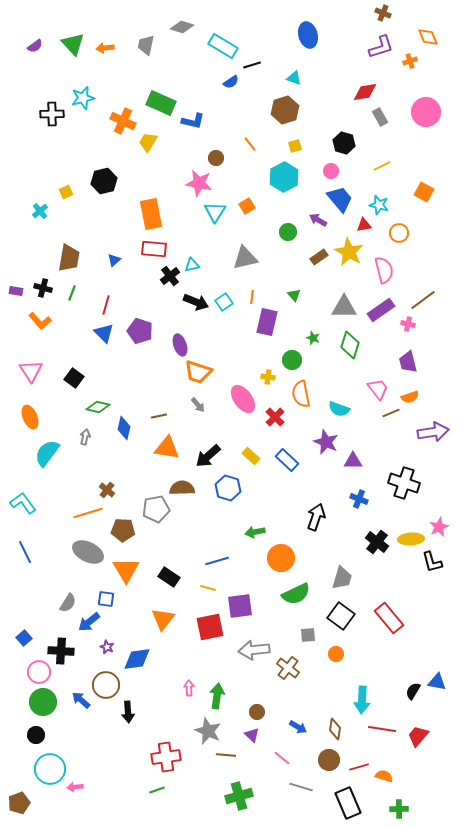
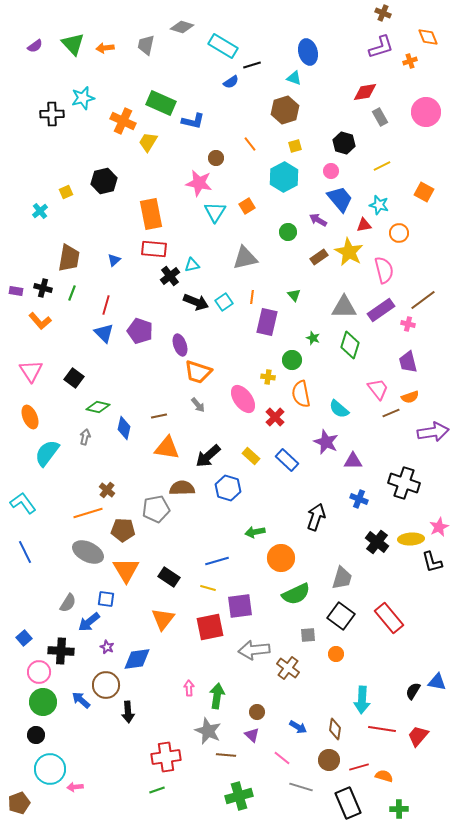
blue ellipse at (308, 35): moved 17 px down
cyan semicircle at (339, 409): rotated 20 degrees clockwise
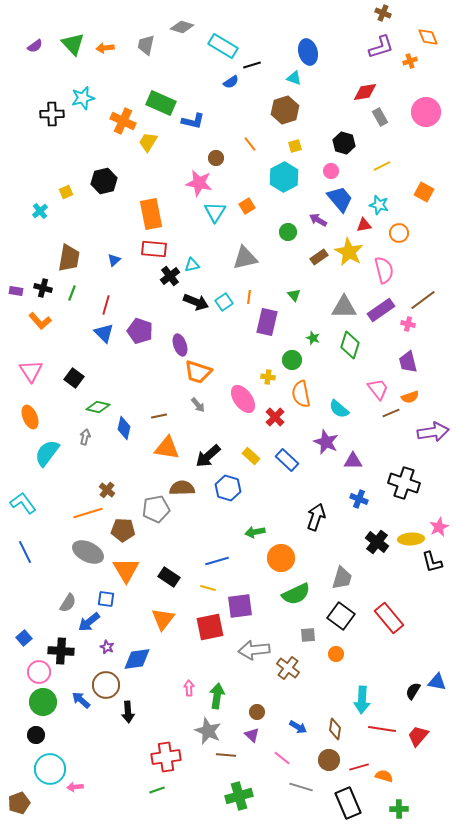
orange line at (252, 297): moved 3 px left
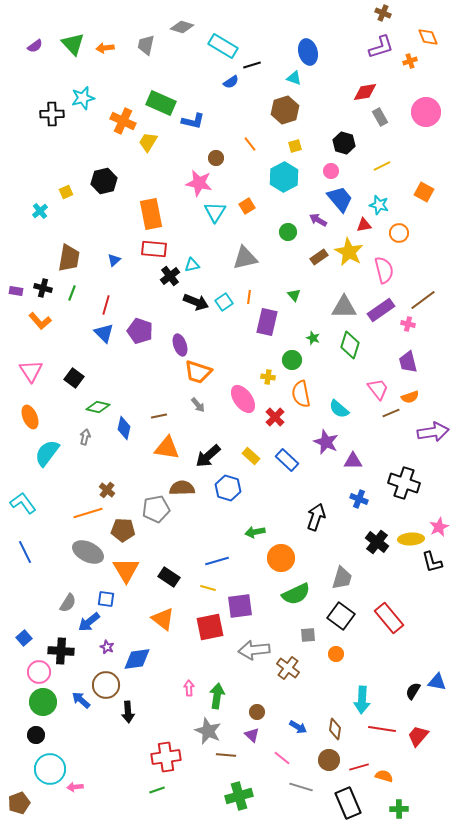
orange triangle at (163, 619): rotated 30 degrees counterclockwise
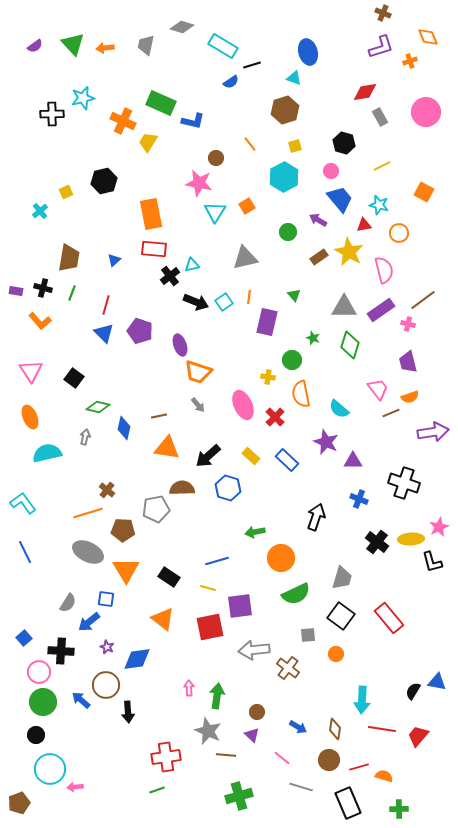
pink ellipse at (243, 399): moved 6 px down; rotated 12 degrees clockwise
cyan semicircle at (47, 453): rotated 40 degrees clockwise
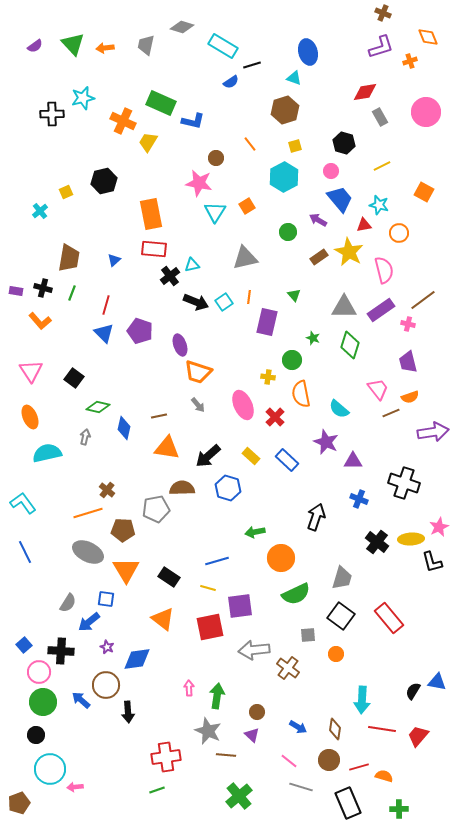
blue square at (24, 638): moved 7 px down
pink line at (282, 758): moved 7 px right, 3 px down
green cross at (239, 796): rotated 24 degrees counterclockwise
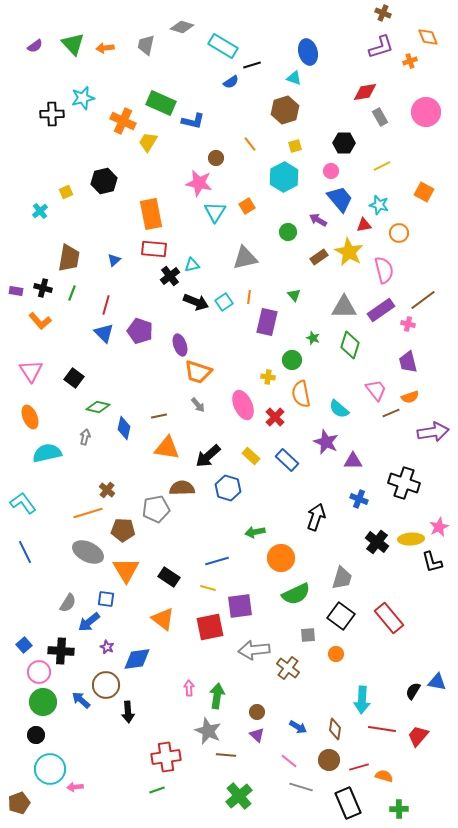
black hexagon at (344, 143): rotated 15 degrees counterclockwise
pink trapezoid at (378, 389): moved 2 px left, 1 px down
purple triangle at (252, 735): moved 5 px right
